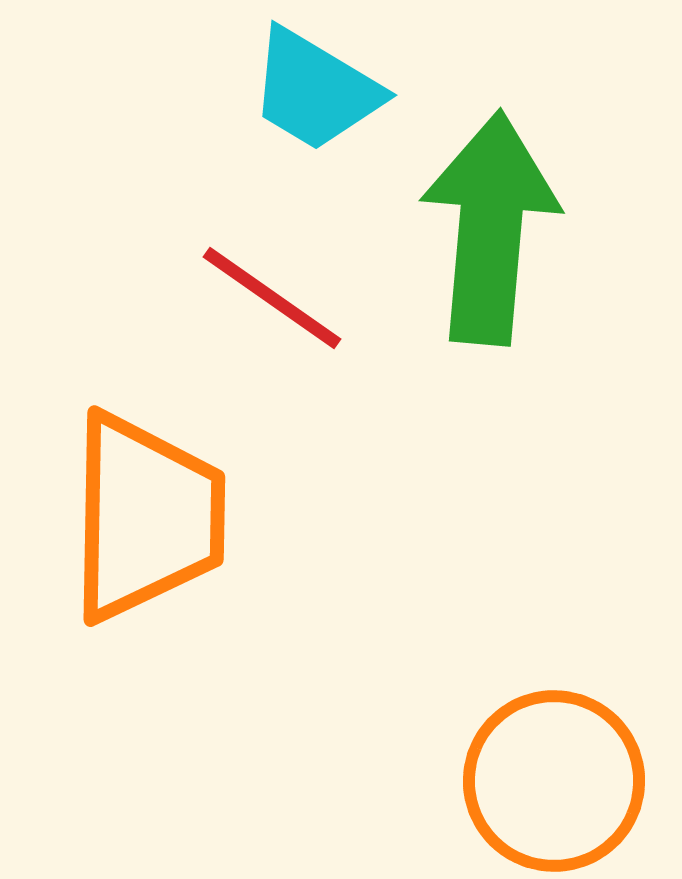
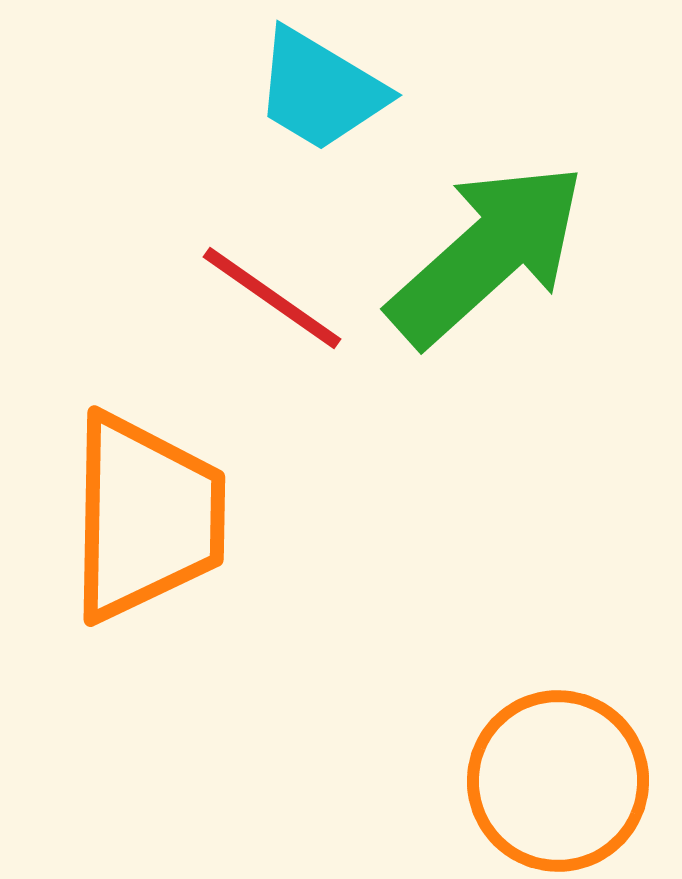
cyan trapezoid: moved 5 px right
green arrow: moved 3 px left, 26 px down; rotated 43 degrees clockwise
orange circle: moved 4 px right
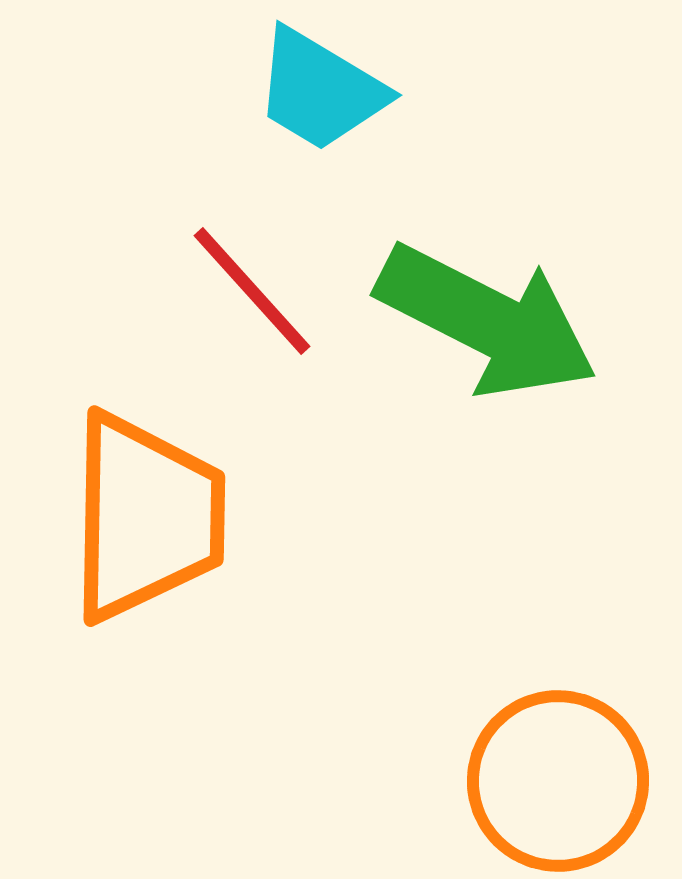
green arrow: moved 67 px down; rotated 69 degrees clockwise
red line: moved 20 px left, 7 px up; rotated 13 degrees clockwise
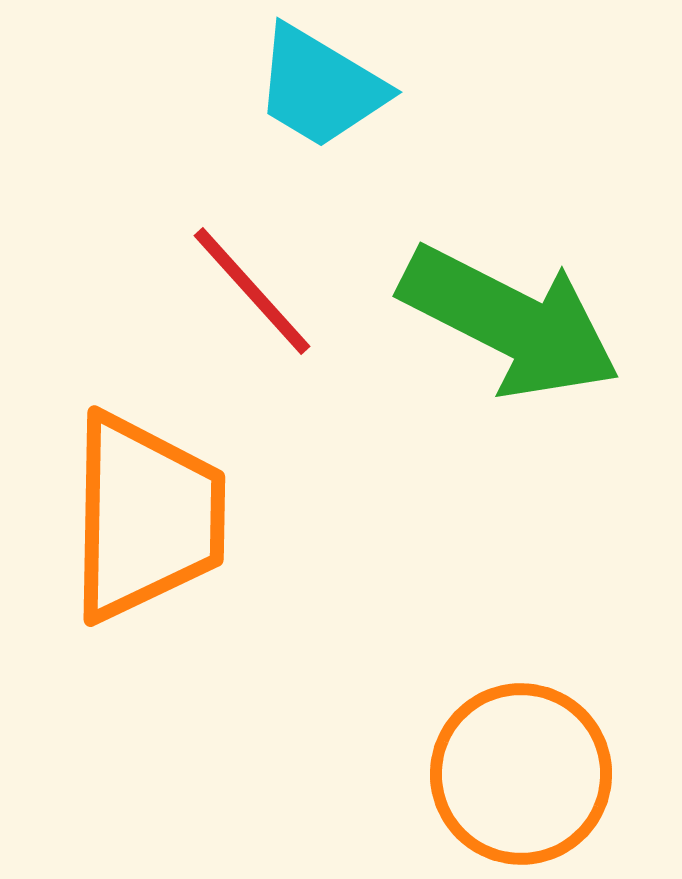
cyan trapezoid: moved 3 px up
green arrow: moved 23 px right, 1 px down
orange circle: moved 37 px left, 7 px up
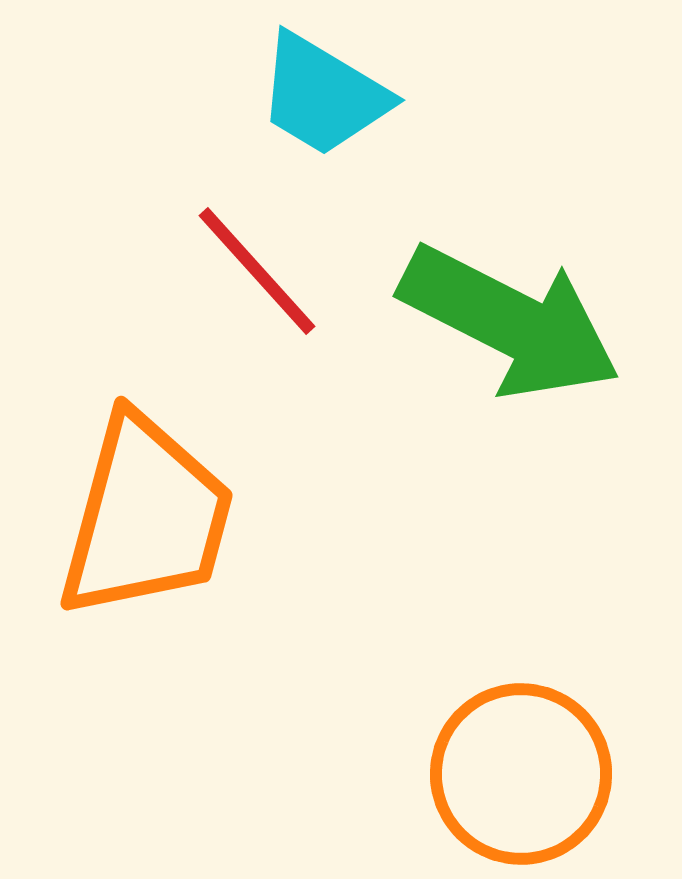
cyan trapezoid: moved 3 px right, 8 px down
red line: moved 5 px right, 20 px up
orange trapezoid: rotated 14 degrees clockwise
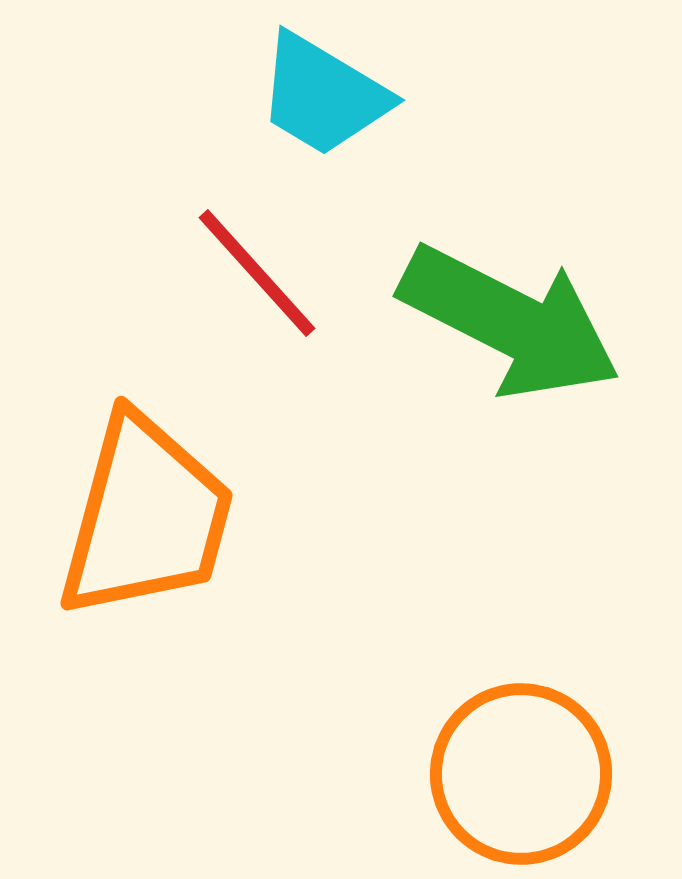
red line: moved 2 px down
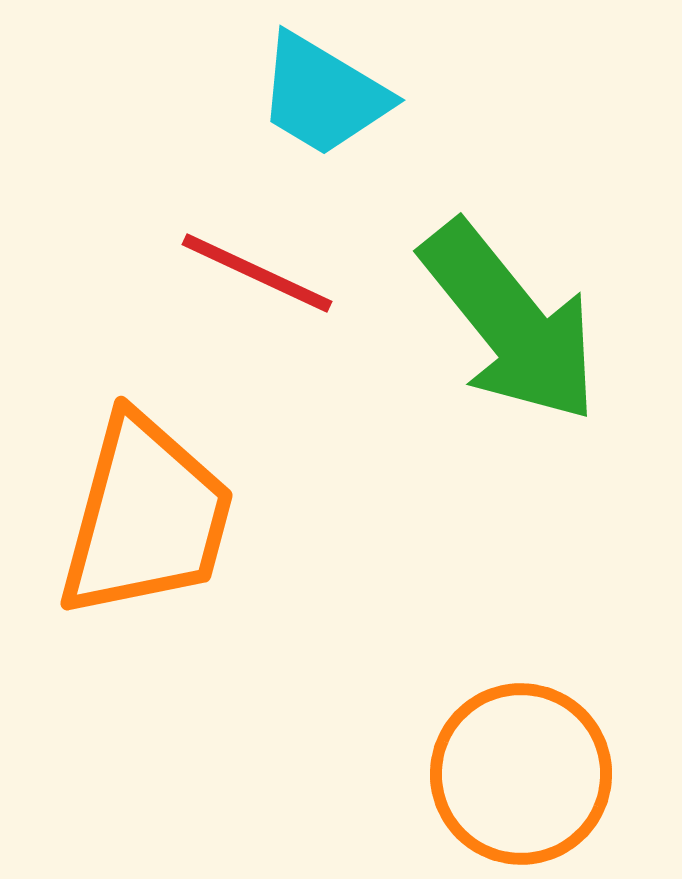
red line: rotated 23 degrees counterclockwise
green arrow: rotated 24 degrees clockwise
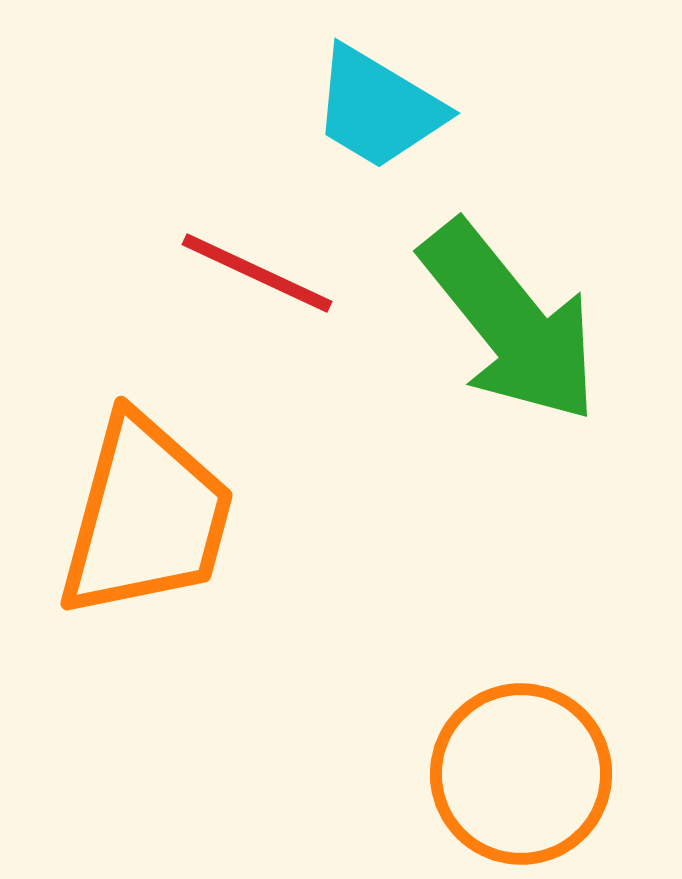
cyan trapezoid: moved 55 px right, 13 px down
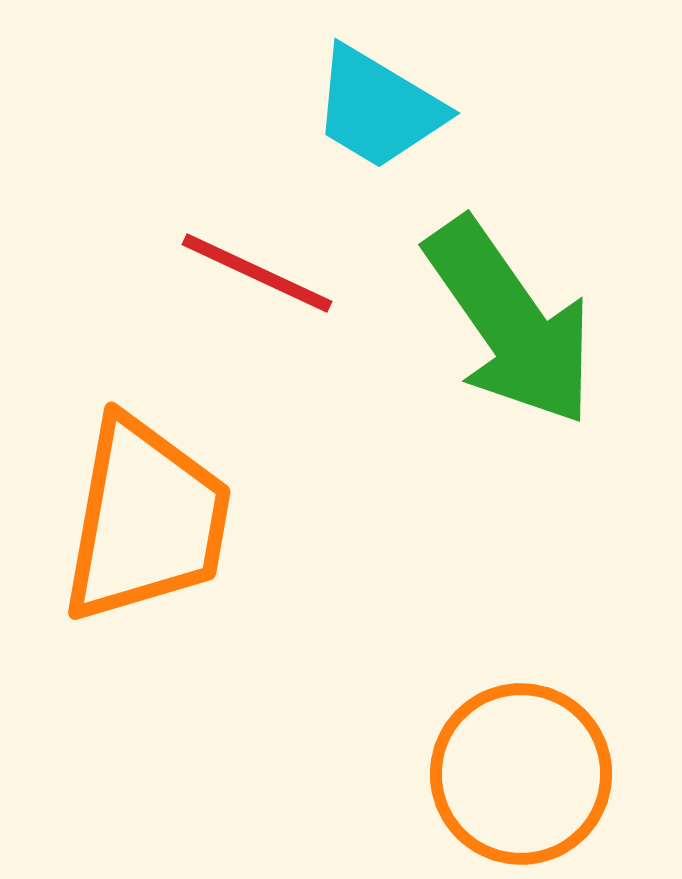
green arrow: rotated 4 degrees clockwise
orange trapezoid: moved 3 px down; rotated 5 degrees counterclockwise
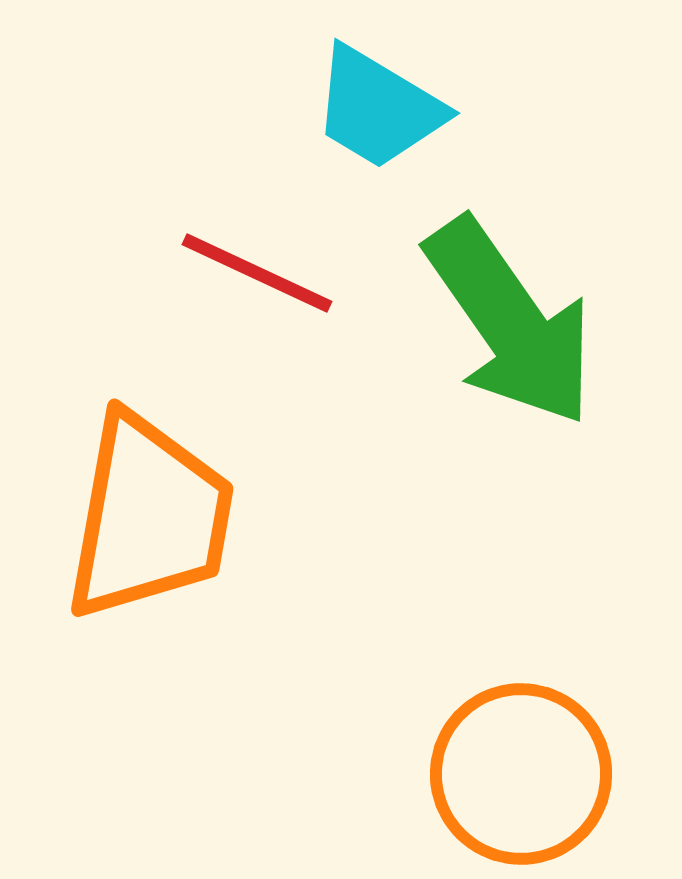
orange trapezoid: moved 3 px right, 3 px up
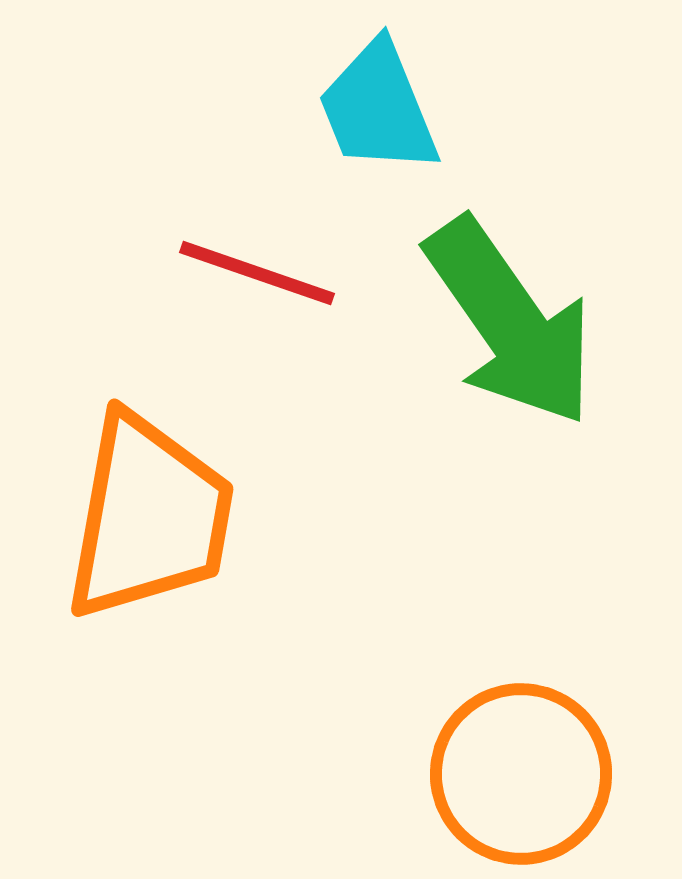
cyan trapezoid: rotated 37 degrees clockwise
red line: rotated 6 degrees counterclockwise
